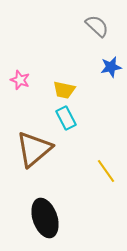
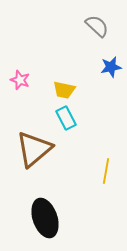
yellow line: rotated 45 degrees clockwise
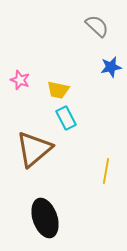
yellow trapezoid: moved 6 px left
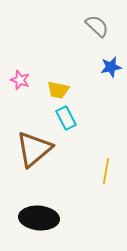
black ellipse: moved 6 px left; rotated 66 degrees counterclockwise
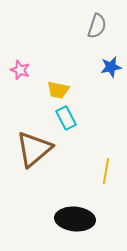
gray semicircle: rotated 65 degrees clockwise
pink star: moved 10 px up
black ellipse: moved 36 px right, 1 px down
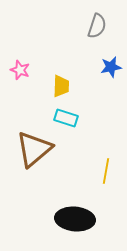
yellow trapezoid: moved 3 px right, 4 px up; rotated 100 degrees counterclockwise
cyan rectangle: rotated 45 degrees counterclockwise
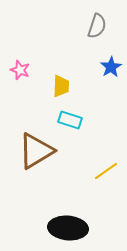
blue star: rotated 20 degrees counterclockwise
cyan rectangle: moved 4 px right, 2 px down
brown triangle: moved 2 px right, 2 px down; rotated 9 degrees clockwise
yellow line: rotated 45 degrees clockwise
black ellipse: moved 7 px left, 9 px down
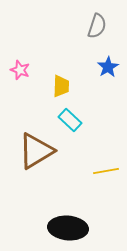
blue star: moved 3 px left
cyan rectangle: rotated 25 degrees clockwise
yellow line: rotated 25 degrees clockwise
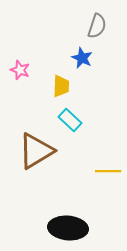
blue star: moved 26 px left, 9 px up; rotated 15 degrees counterclockwise
yellow line: moved 2 px right; rotated 10 degrees clockwise
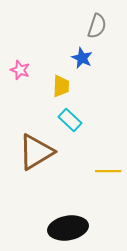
brown triangle: moved 1 px down
black ellipse: rotated 15 degrees counterclockwise
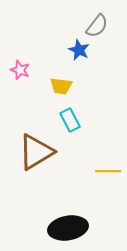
gray semicircle: rotated 20 degrees clockwise
blue star: moved 3 px left, 8 px up
yellow trapezoid: rotated 95 degrees clockwise
cyan rectangle: rotated 20 degrees clockwise
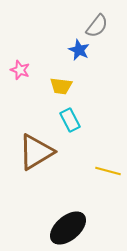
yellow line: rotated 15 degrees clockwise
black ellipse: rotated 30 degrees counterclockwise
